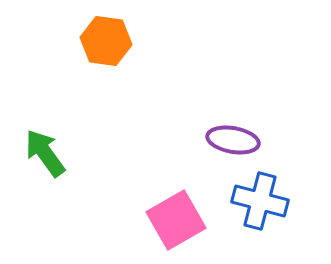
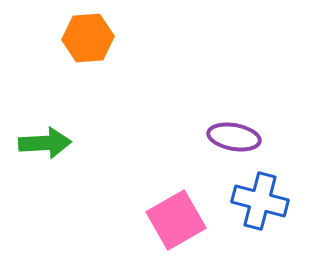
orange hexagon: moved 18 px left, 3 px up; rotated 12 degrees counterclockwise
purple ellipse: moved 1 px right, 3 px up
green arrow: moved 10 px up; rotated 123 degrees clockwise
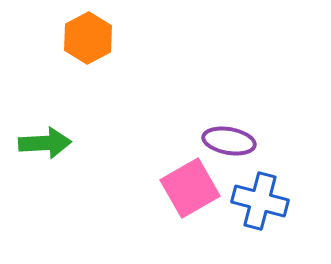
orange hexagon: rotated 24 degrees counterclockwise
purple ellipse: moved 5 px left, 4 px down
pink square: moved 14 px right, 32 px up
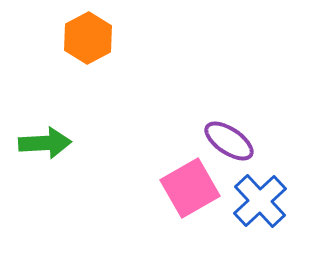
purple ellipse: rotated 24 degrees clockwise
blue cross: rotated 32 degrees clockwise
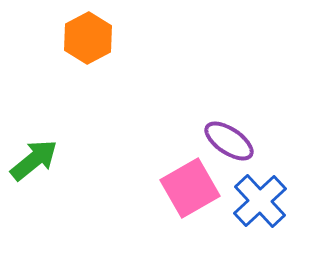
green arrow: moved 11 px left, 17 px down; rotated 36 degrees counterclockwise
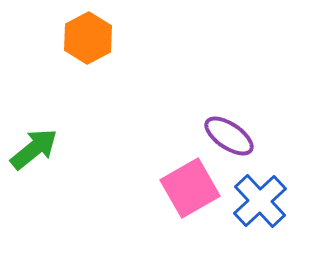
purple ellipse: moved 5 px up
green arrow: moved 11 px up
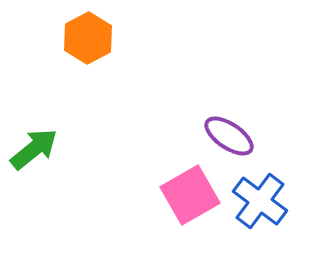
pink square: moved 7 px down
blue cross: rotated 10 degrees counterclockwise
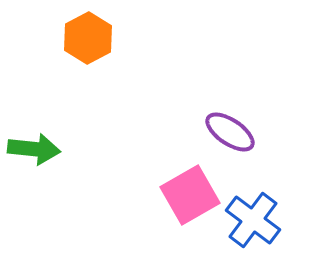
purple ellipse: moved 1 px right, 4 px up
green arrow: rotated 45 degrees clockwise
blue cross: moved 7 px left, 19 px down
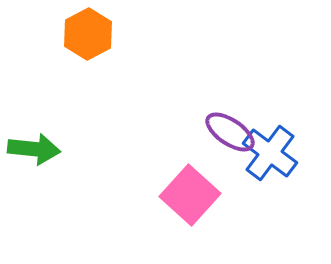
orange hexagon: moved 4 px up
pink square: rotated 18 degrees counterclockwise
blue cross: moved 17 px right, 67 px up
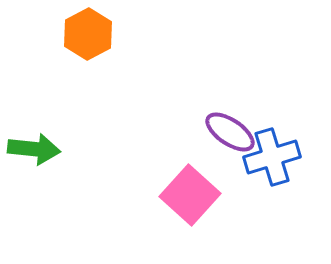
blue cross: moved 2 px right, 4 px down; rotated 36 degrees clockwise
